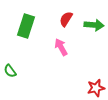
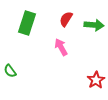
green rectangle: moved 1 px right, 3 px up
red star: moved 8 px up; rotated 18 degrees counterclockwise
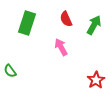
red semicircle: rotated 56 degrees counterclockwise
green arrow: rotated 66 degrees counterclockwise
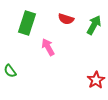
red semicircle: rotated 49 degrees counterclockwise
pink arrow: moved 13 px left
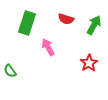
red star: moved 7 px left, 17 px up
